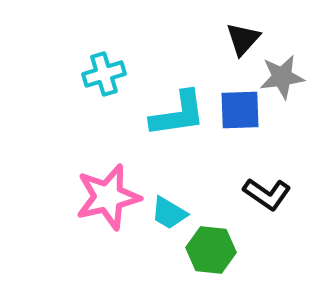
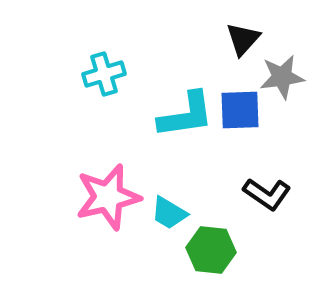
cyan L-shape: moved 8 px right, 1 px down
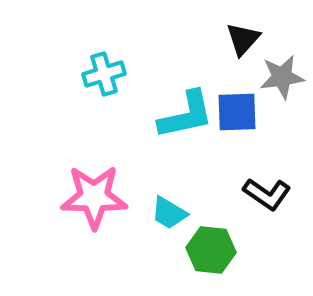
blue square: moved 3 px left, 2 px down
cyan L-shape: rotated 4 degrees counterclockwise
pink star: moved 14 px left; rotated 14 degrees clockwise
